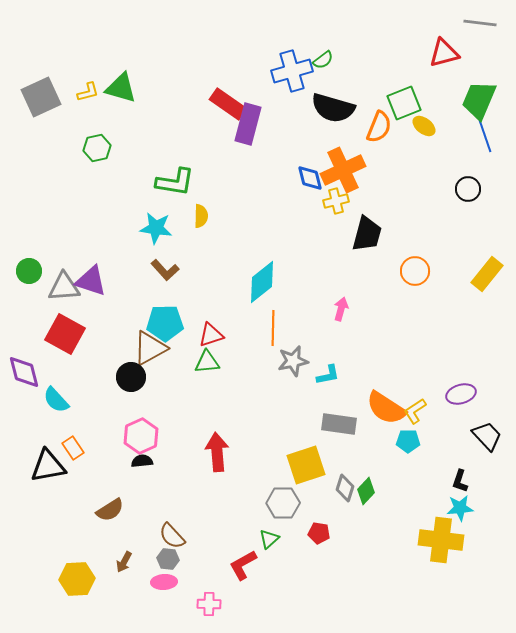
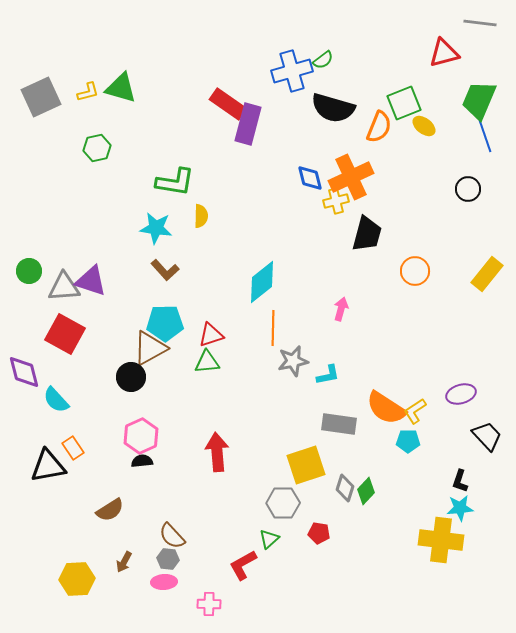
orange cross at (343, 170): moved 8 px right, 7 px down
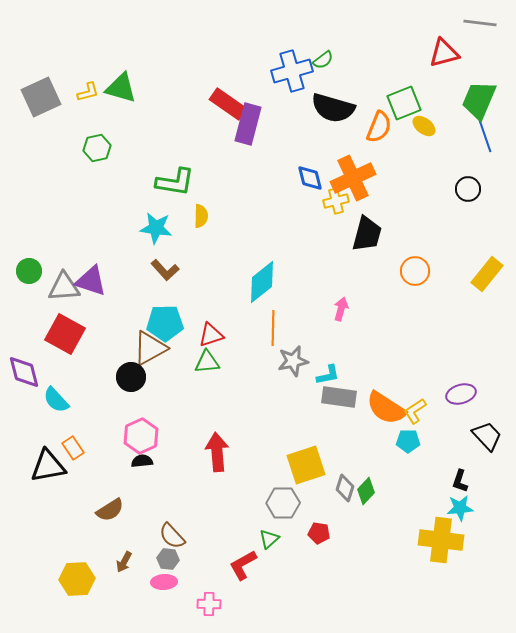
orange cross at (351, 177): moved 2 px right, 1 px down
gray rectangle at (339, 424): moved 27 px up
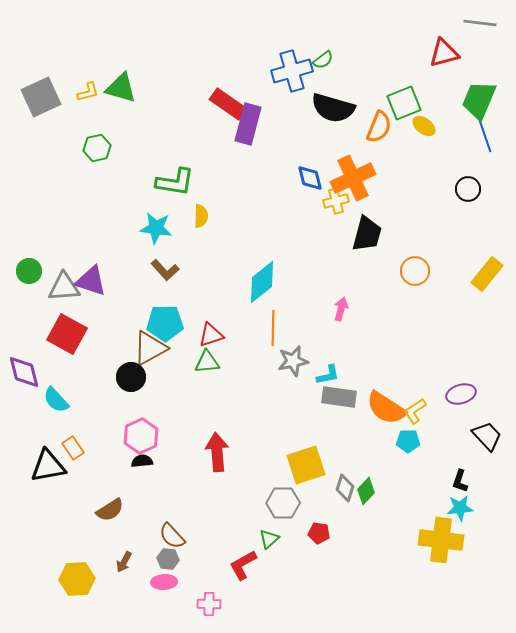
red square at (65, 334): moved 2 px right
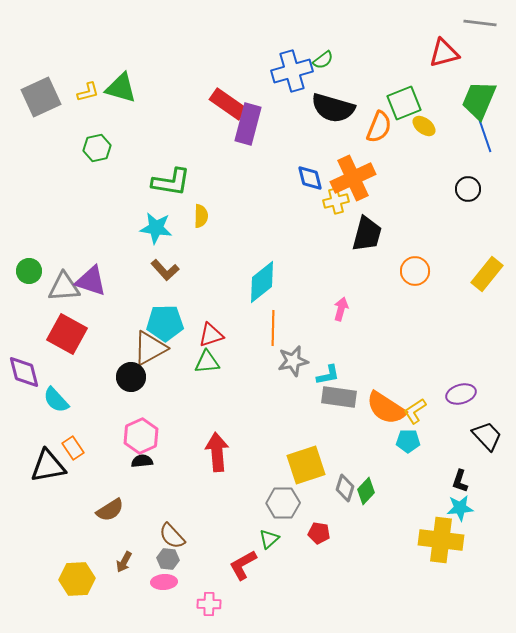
green L-shape at (175, 182): moved 4 px left
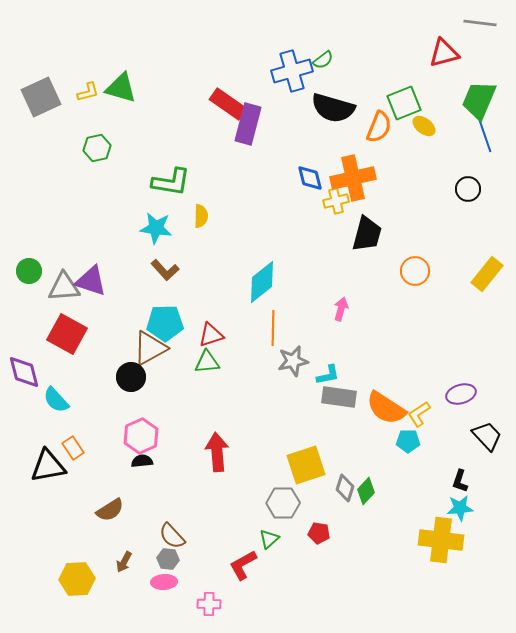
orange cross at (353, 178): rotated 12 degrees clockwise
yellow L-shape at (415, 411): moved 4 px right, 3 px down
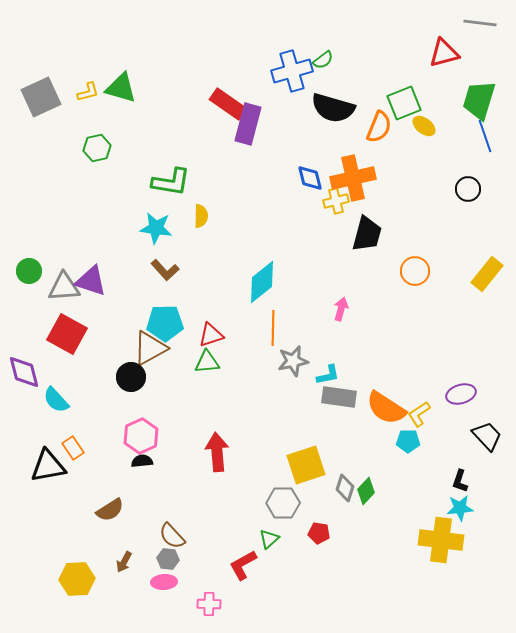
green trapezoid at (479, 100): rotated 6 degrees counterclockwise
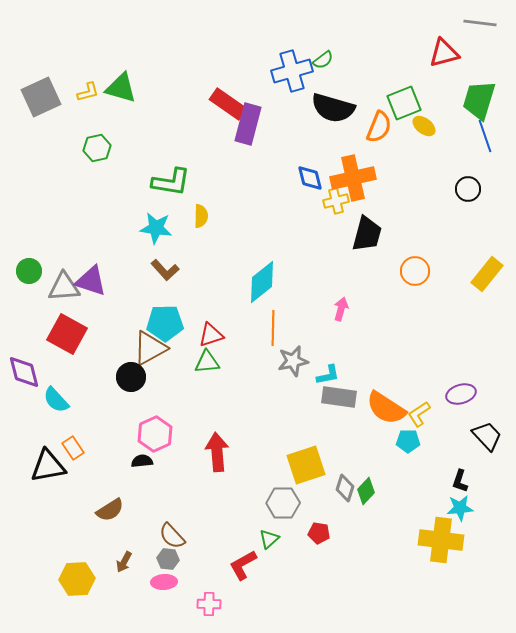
pink hexagon at (141, 436): moved 14 px right, 2 px up
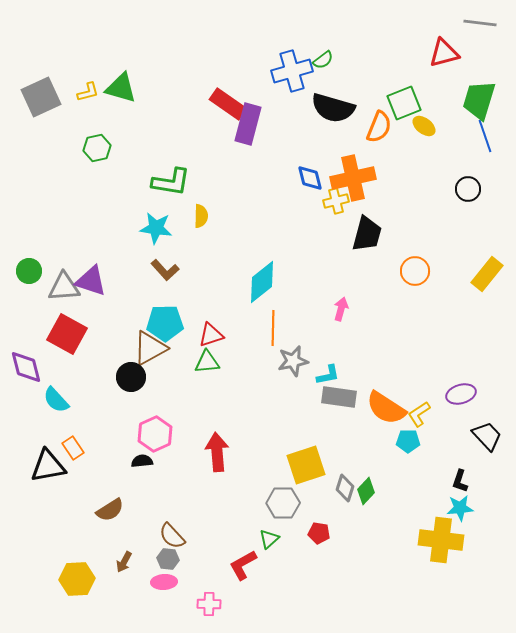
purple diamond at (24, 372): moved 2 px right, 5 px up
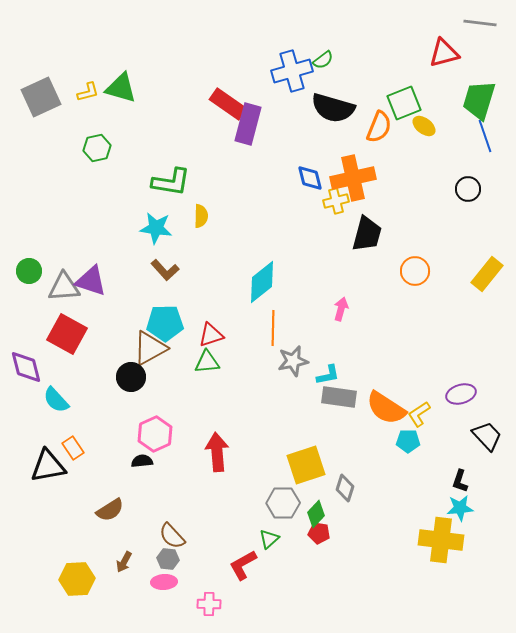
green diamond at (366, 491): moved 50 px left, 23 px down
